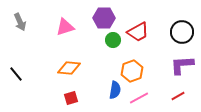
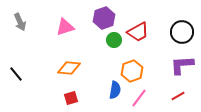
purple hexagon: rotated 20 degrees counterclockwise
green circle: moved 1 px right
pink line: rotated 24 degrees counterclockwise
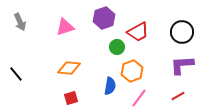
green circle: moved 3 px right, 7 px down
blue semicircle: moved 5 px left, 4 px up
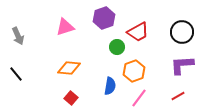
gray arrow: moved 2 px left, 14 px down
orange hexagon: moved 2 px right
red square: rotated 32 degrees counterclockwise
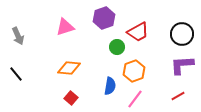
black circle: moved 2 px down
pink line: moved 4 px left, 1 px down
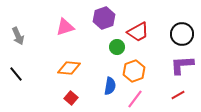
red line: moved 1 px up
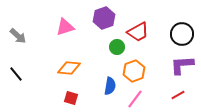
gray arrow: rotated 24 degrees counterclockwise
red square: rotated 24 degrees counterclockwise
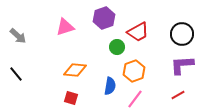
orange diamond: moved 6 px right, 2 px down
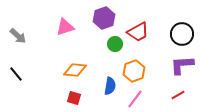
green circle: moved 2 px left, 3 px up
red square: moved 3 px right
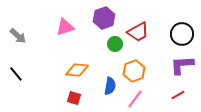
orange diamond: moved 2 px right
